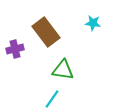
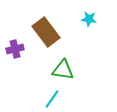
cyan star: moved 4 px left, 4 px up
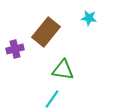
cyan star: moved 1 px up
brown rectangle: rotated 76 degrees clockwise
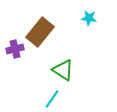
brown rectangle: moved 6 px left
green triangle: rotated 25 degrees clockwise
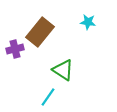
cyan star: moved 1 px left, 4 px down
cyan line: moved 4 px left, 2 px up
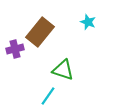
cyan star: rotated 14 degrees clockwise
green triangle: rotated 15 degrees counterclockwise
cyan line: moved 1 px up
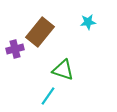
cyan star: rotated 28 degrees counterclockwise
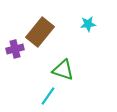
cyan star: moved 2 px down
